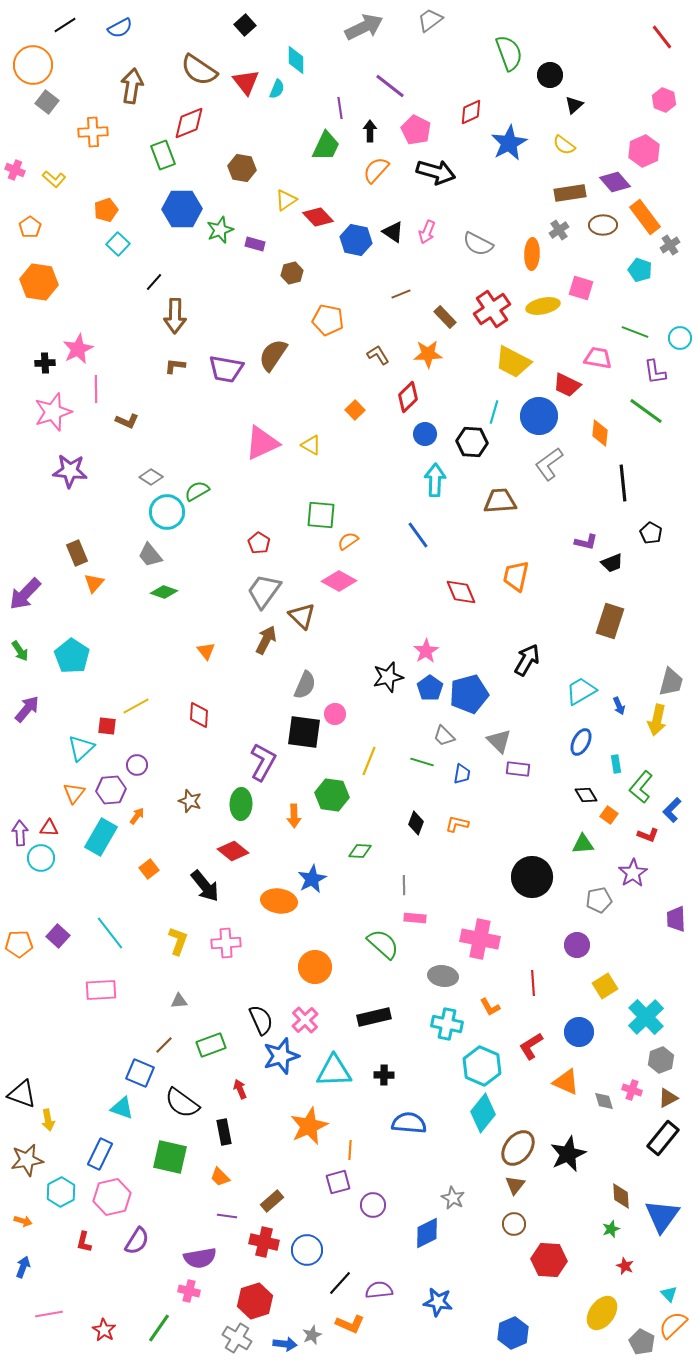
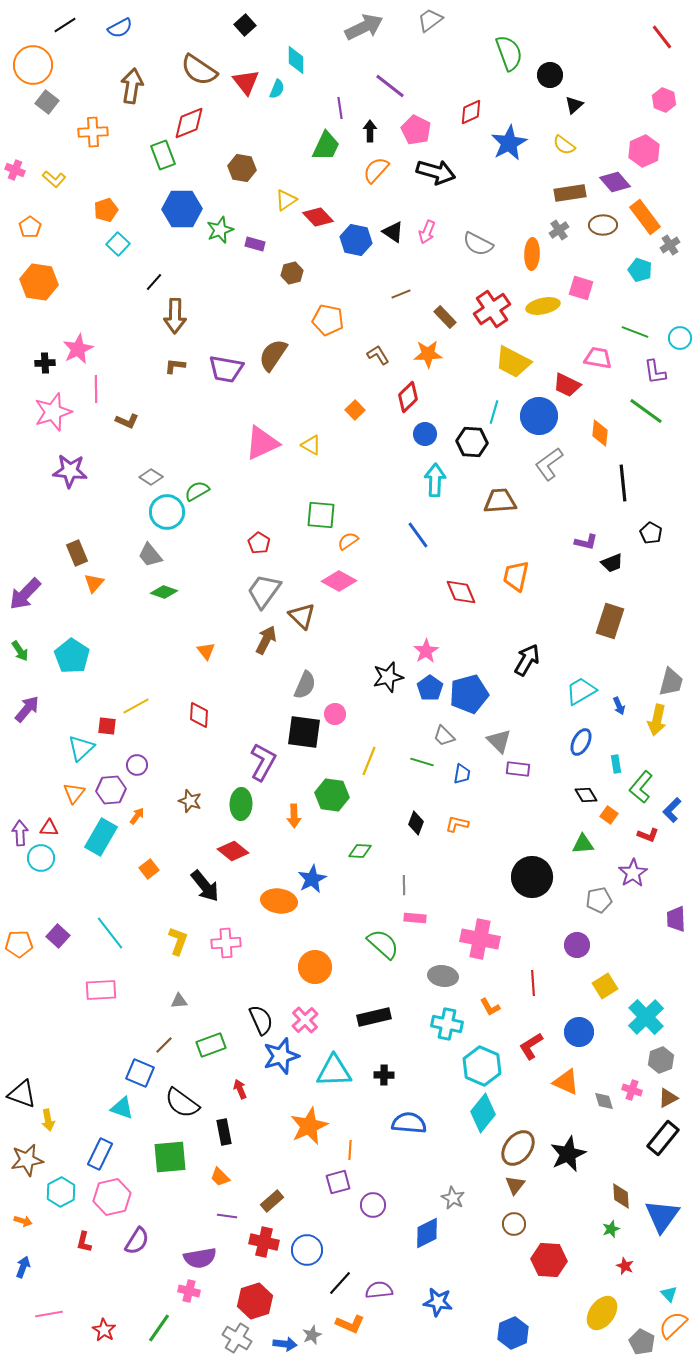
green square at (170, 1157): rotated 18 degrees counterclockwise
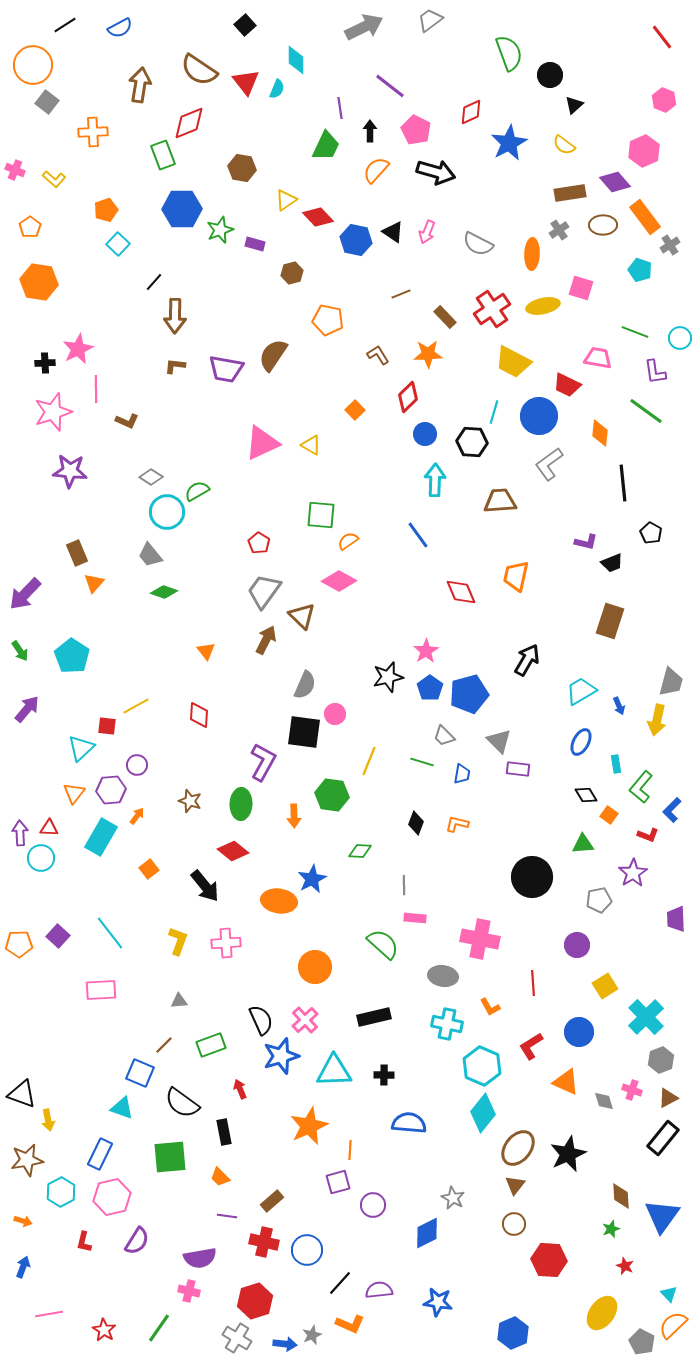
brown arrow at (132, 86): moved 8 px right, 1 px up
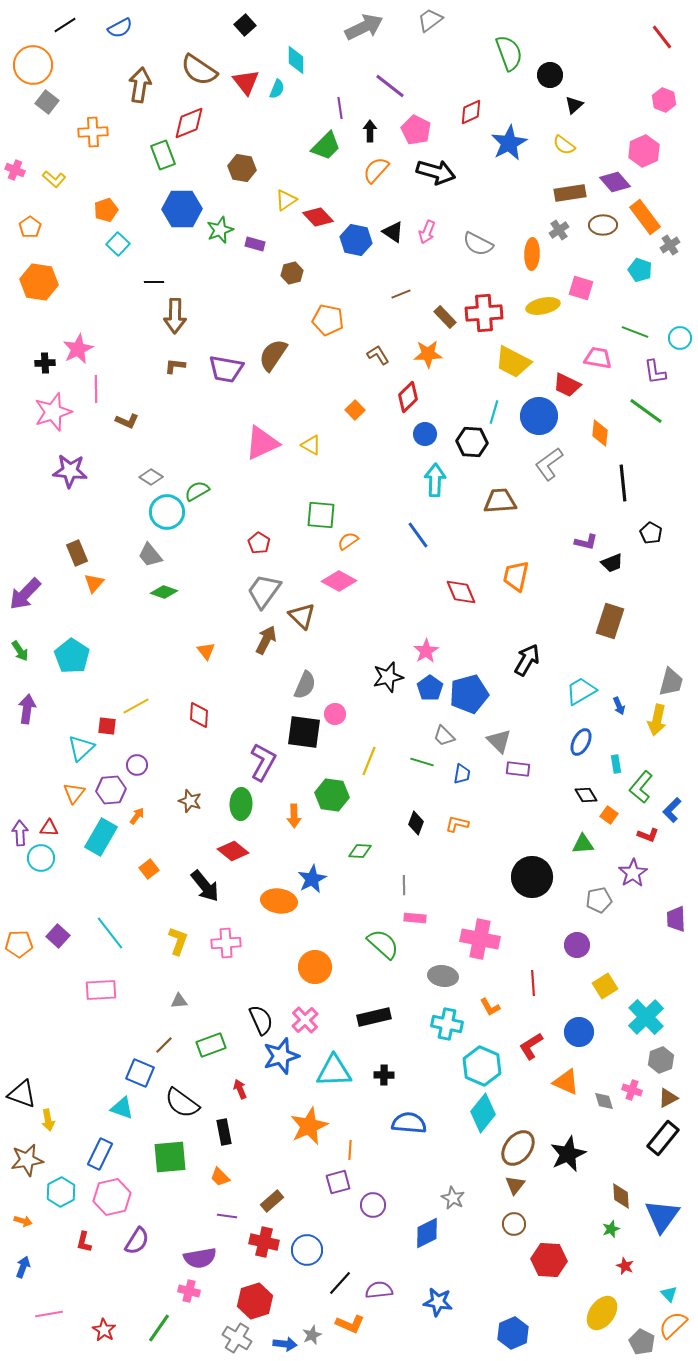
green trapezoid at (326, 146): rotated 20 degrees clockwise
black line at (154, 282): rotated 48 degrees clockwise
red cross at (492, 309): moved 8 px left, 4 px down; rotated 30 degrees clockwise
purple arrow at (27, 709): rotated 32 degrees counterclockwise
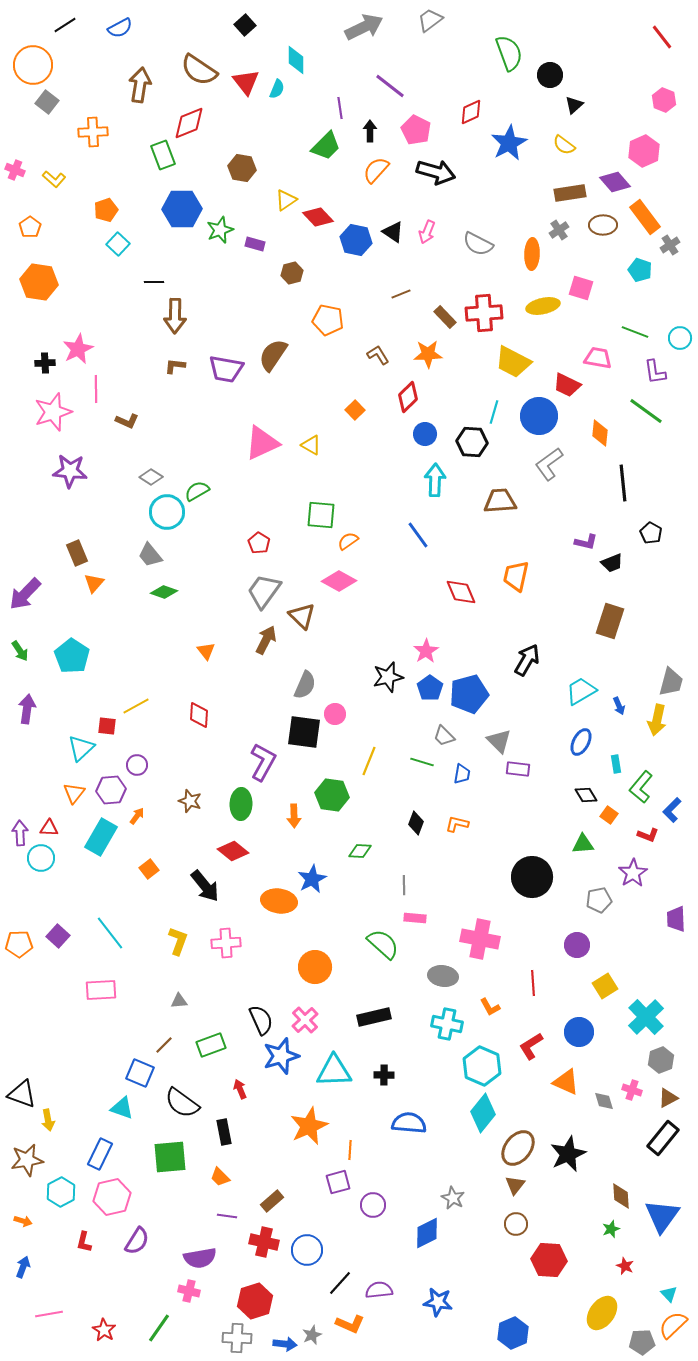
brown circle at (514, 1224): moved 2 px right
gray cross at (237, 1338): rotated 28 degrees counterclockwise
gray pentagon at (642, 1342): rotated 30 degrees counterclockwise
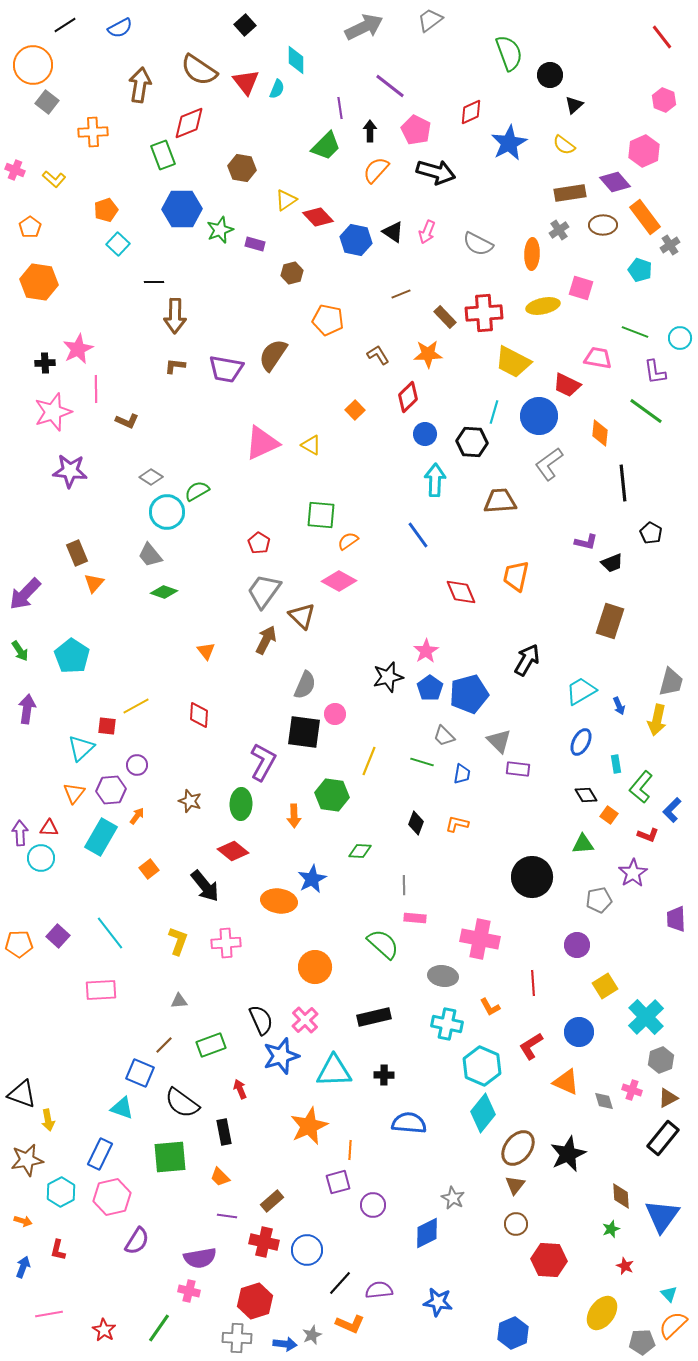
red L-shape at (84, 1242): moved 26 px left, 8 px down
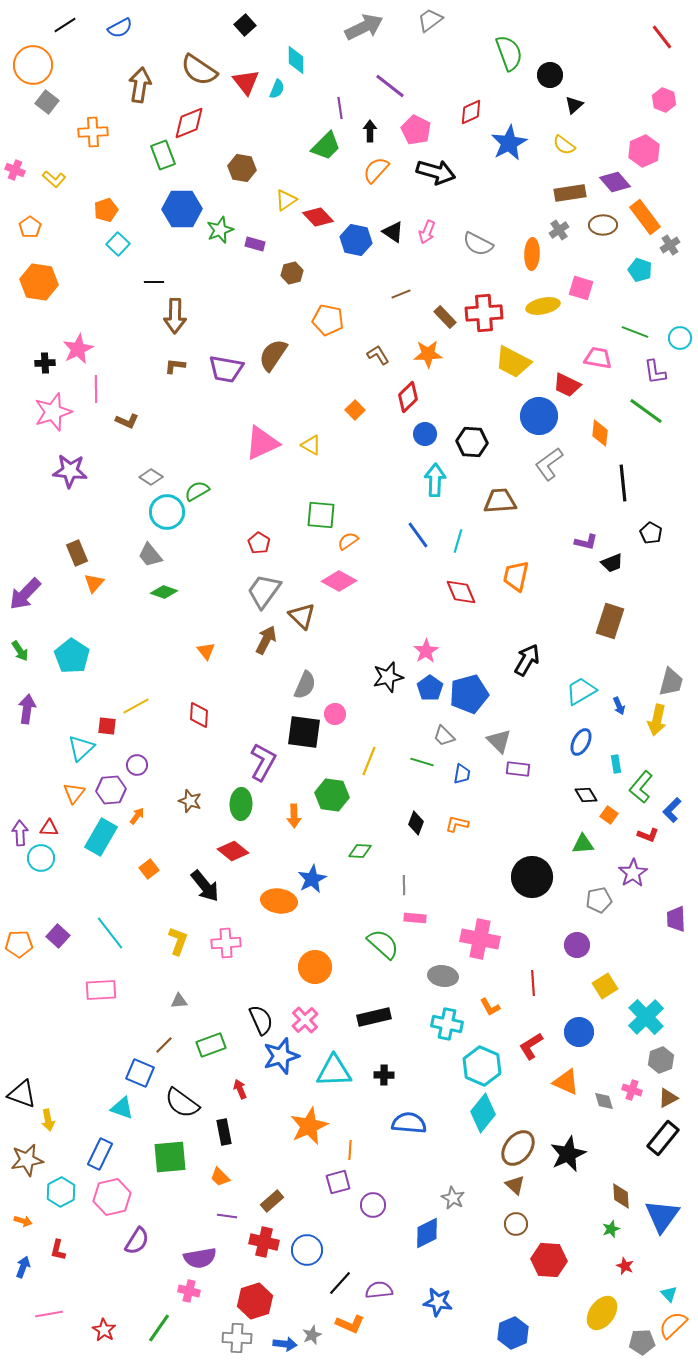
cyan line at (494, 412): moved 36 px left, 129 px down
brown triangle at (515, 1185): rotated 25 degrees counterclockwise
